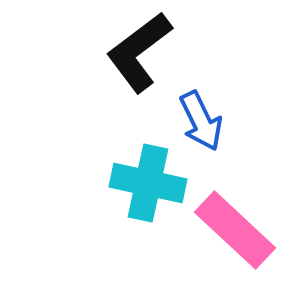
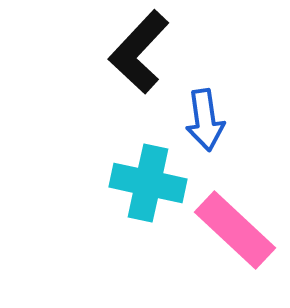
black L-shape: rotated 10 degrees counterclockwise
blue arrow: moved 4 px right, 1 px up; rotated 18 degrees clockwise
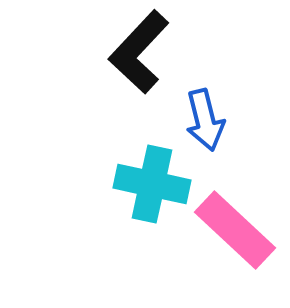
blue arrow: rotated 6 degrees counterclockwise
cyan cross: moved 4 px right, 1 px down
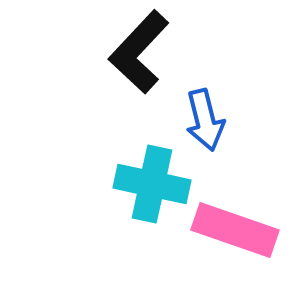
pink rectangle: rotated 24 degrees counterclockwise
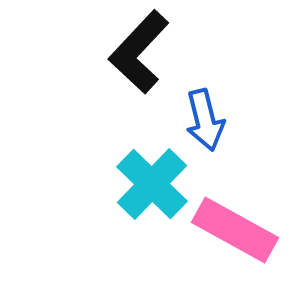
cyan cross: rotated 32 degrees clockwise
pink rectangle: rotated 10 degrees clockwise
